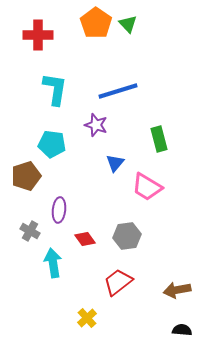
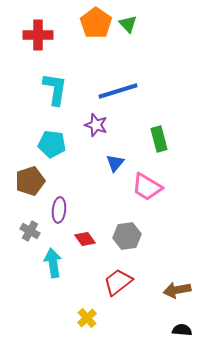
brown pentagon: moved 4 px right, 5 px down
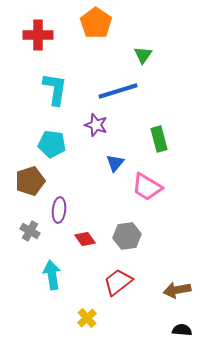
green triangle: moved 15 px right, 31 px down; rotated 18 degrees clockwise
cyan arrow: moved 1 px left, 12 px down
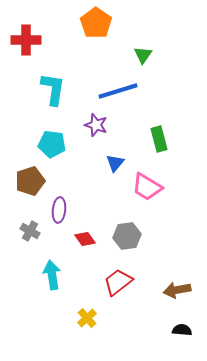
red cross: moved 12 px left, 5 px down
cyan L-shape: moved 2 px left
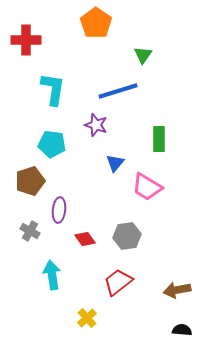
green rectangle: rotated 15 degrees clockwise
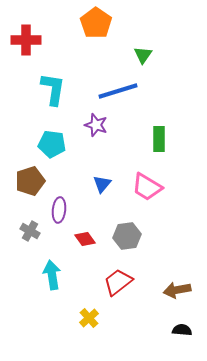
blue triangle: moved 13 px left, 21 px down
yellow cross: moved 2 px right
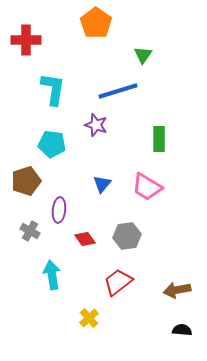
brown pentagon: moved 4 px left
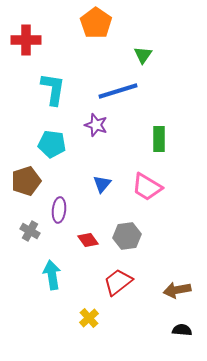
red diamond: moved 3 px right, 1 px down
